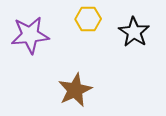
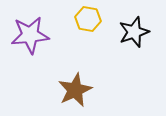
yellow hexagon: rotated 10 degrees clockwise
black star: rotated 20 degrees clockwise
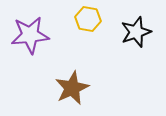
black star: moved 2 px right
brown star: moved 3 px left, 2 px up
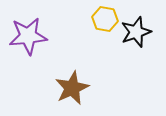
yellow hexagon: moved 17 px right
purple star: moved 2 px left, 1 px down
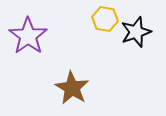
purple star: rotated 30 degrees counterclockwise
brown star: rotated 16 degrees counterclockwise
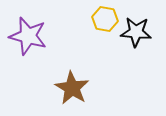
black star: rotated 24 degrees clockwise
purple star: rotated 21 degrees counterclockwise
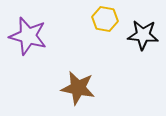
black star: moved 7 px right, 3 px down
brown star: moved 6 px right; rotated 20 degrees counterclockwise
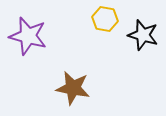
black star: rotated 12 degrees clockwise
brown star: moved 5 px left
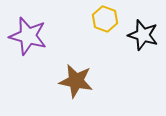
yellow hexagon: rotated 10 degrees clockwise
brown star: moved 3 px right, 7 px up
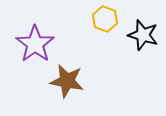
purple star: moved 7 px right, 8 px down; rotated 21 degrees clockwise
brown star: moved 9 px left
